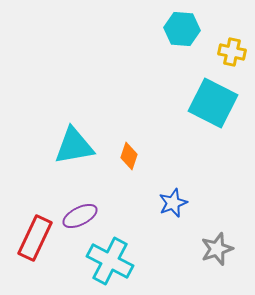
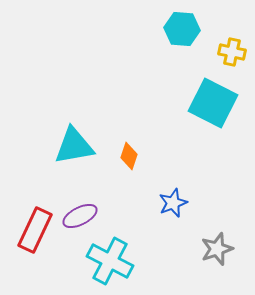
red rectangle: moved 8 px up
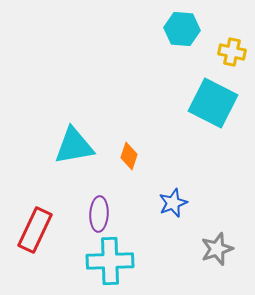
purple ellipse: moved 19 px right, 2 px up; rotated 60 degrees counterclockwise
cyan cross: rotated 30 degrees counterclockwise
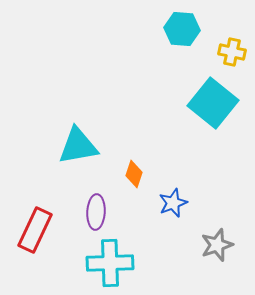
cyan square: rotated 12 degrees clockwise
cyan triangle: moved 4 px right
orange diamond: moved 5 px right, 18 px down
purple ellipse: moved 3 px left, 2 px up
gray star: moved 4 px up
cyan cross: moved 2 px down
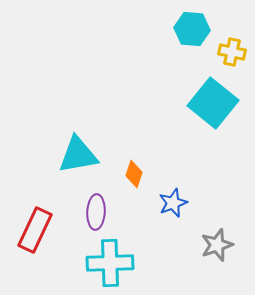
cyan hexagon: moved 10 px right
cyan triangle: moved 9 px down
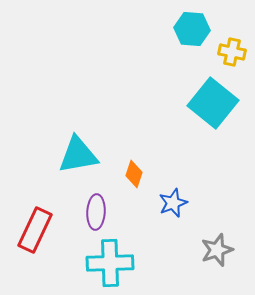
gray star: moved 5 px down
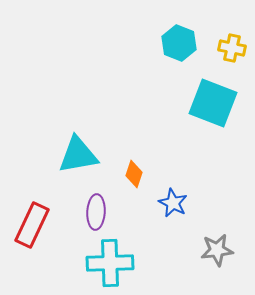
cyan hexagon: moved 13 px left, 14 px down; rotated 16 degrees clockwise
yellow cross: moved 4 px up
cyan square: rotated 18 degrees counterclockwise
blue star: rotated 24 degrees counterclockwise
red rectangle: moved 3 px left, 5 px up
gray star: rotated 12 degrees clockwise
